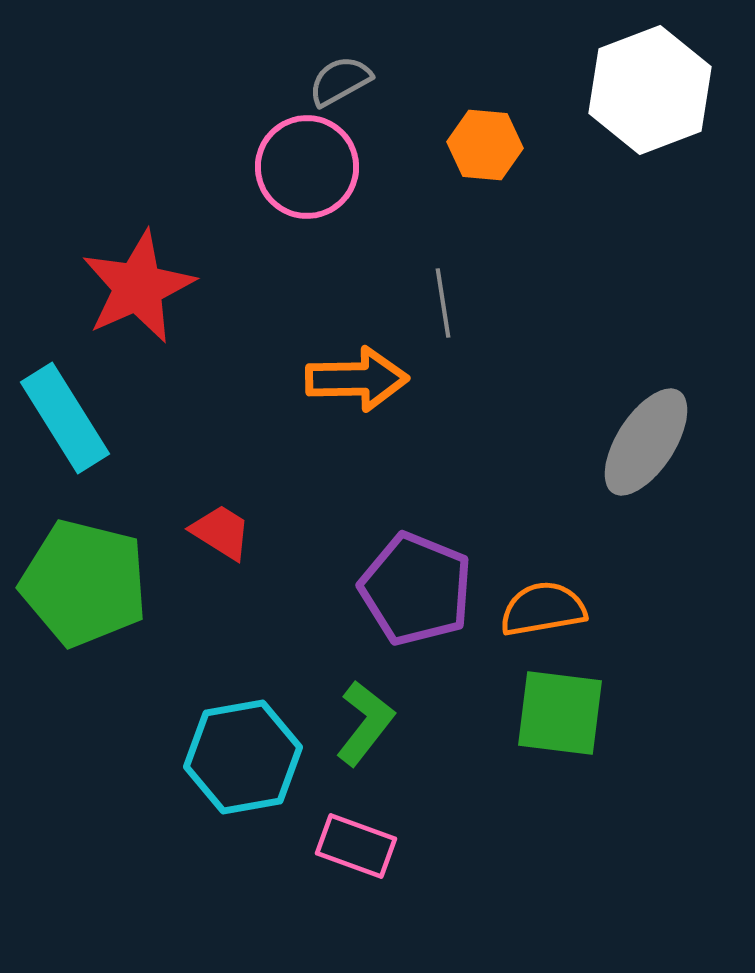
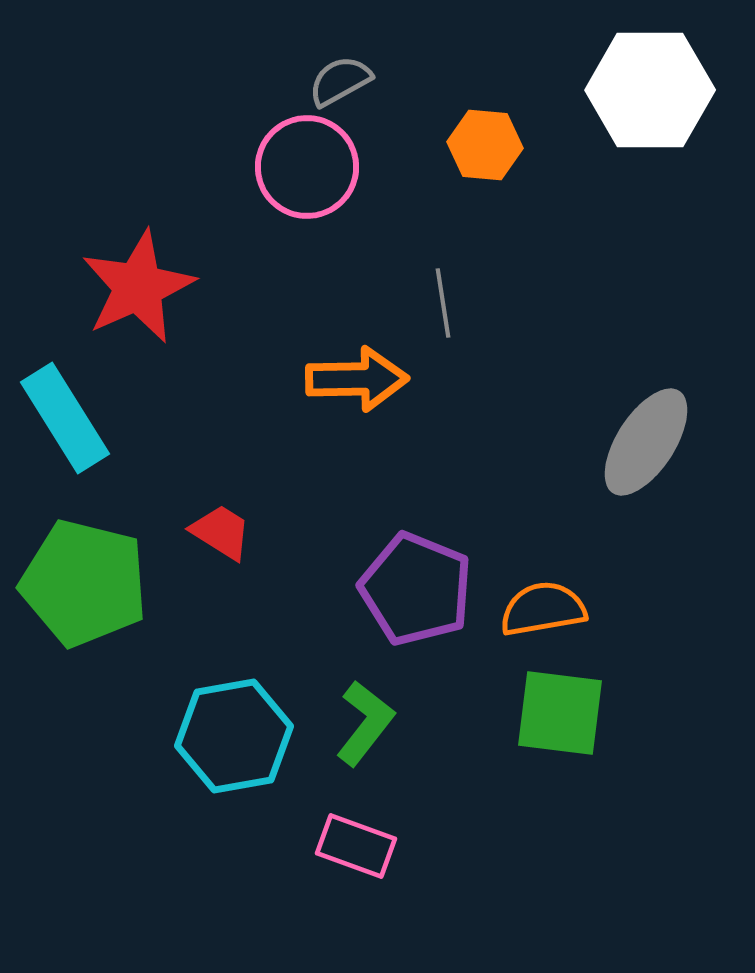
white hexagon: rotated 21 degrees clockwise
cyan hexagon: moved 9 px left, 21 px up
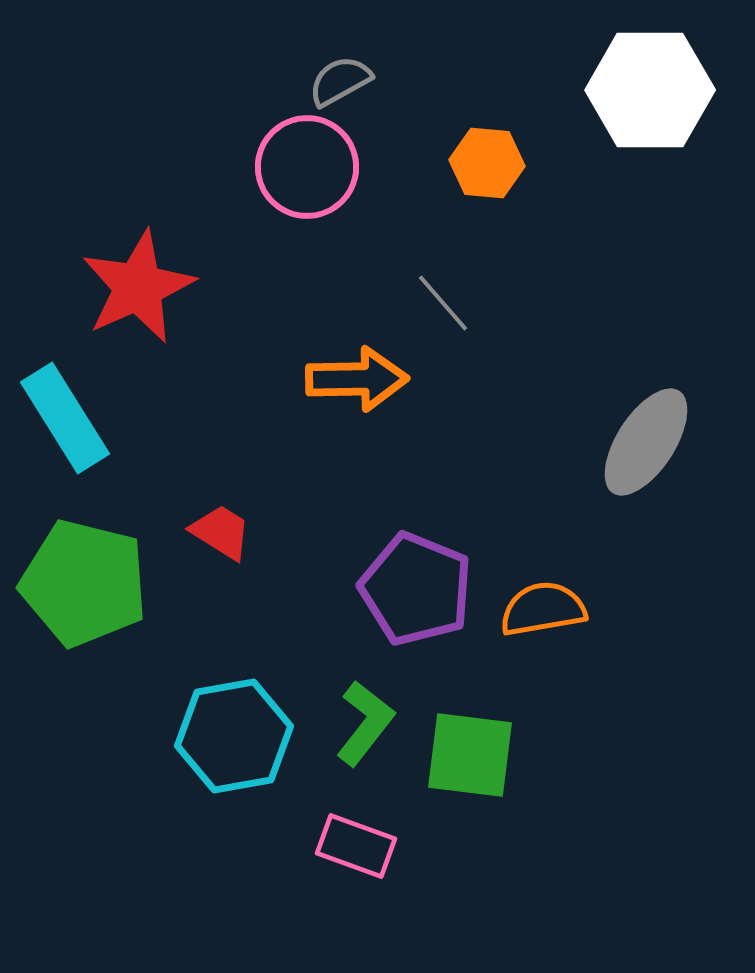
orange hexagon: moved 2 px right, 18 px down
gray line: rotated 32 degrees counterclockwise
green square: moved 90 px left, 42 px down
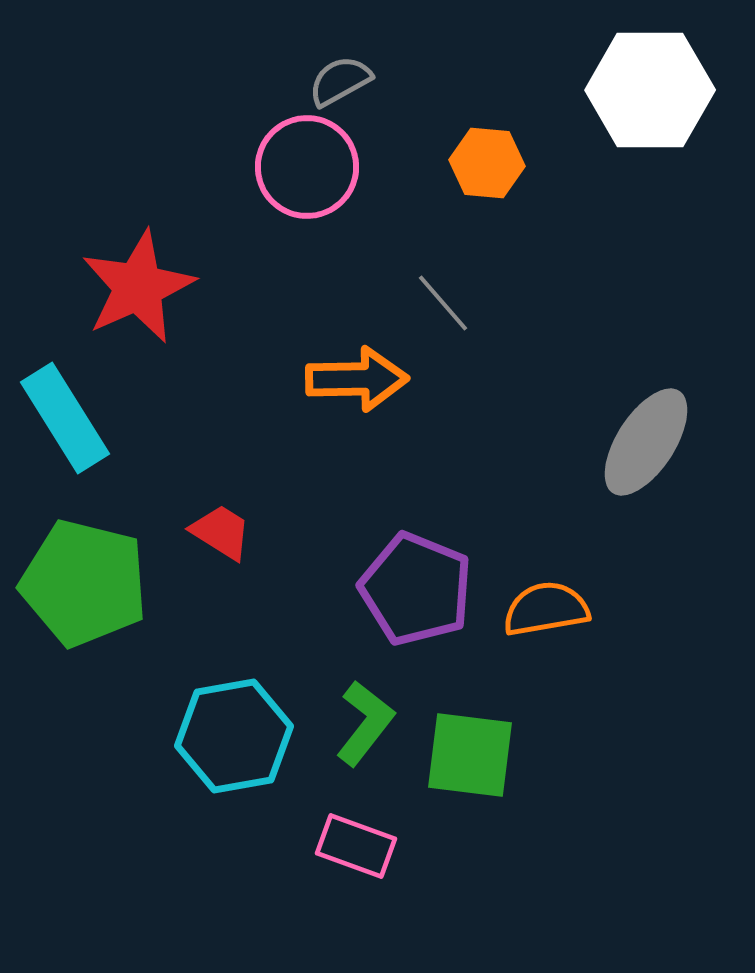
orange semicircle: moved 3 px right
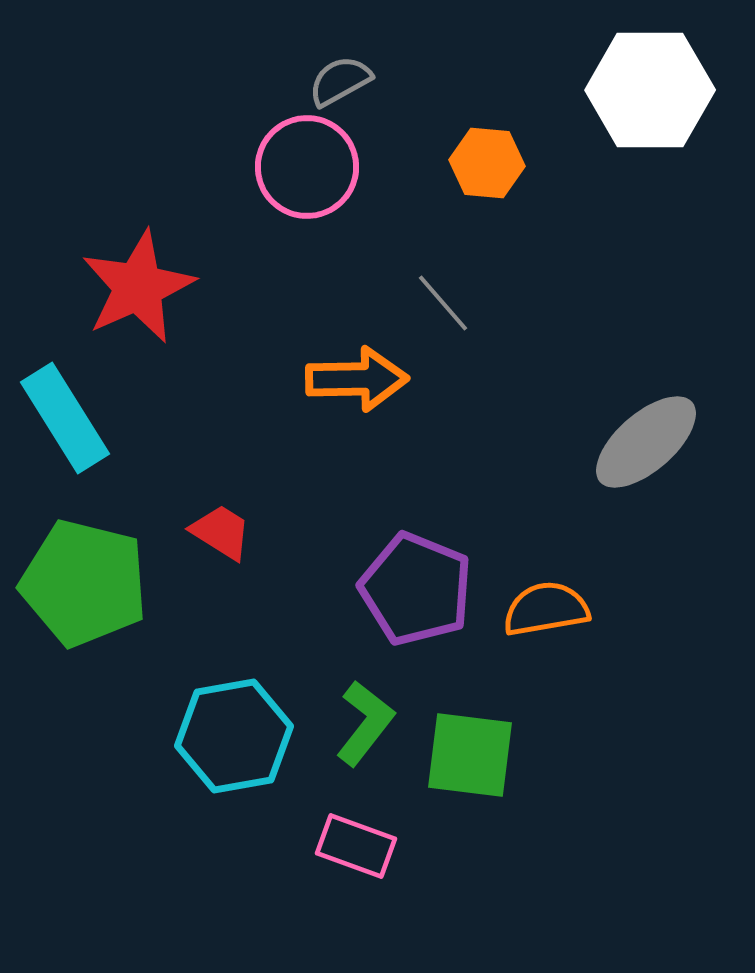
gray ellipse: rotated 16 degrees clockwise
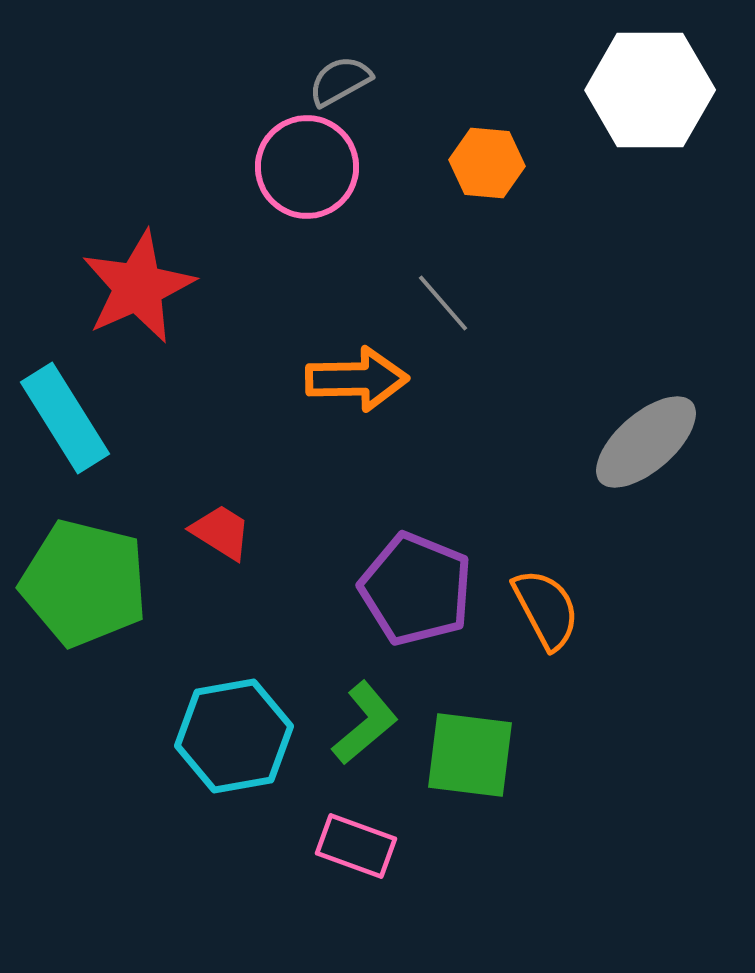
orange semicircle: rotated 72 degrees clockwise
green L-shape: rotated 12 degrees clockwise
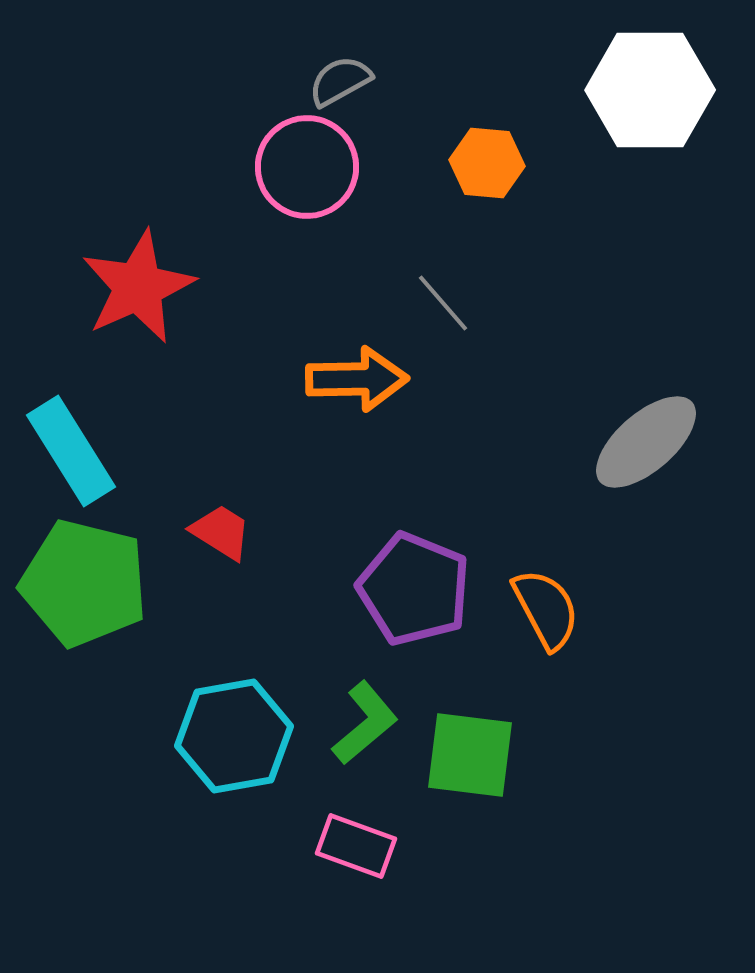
cyan rectangle: moved 6 px right, 33 px down
purple pentagon: moved 2 px left
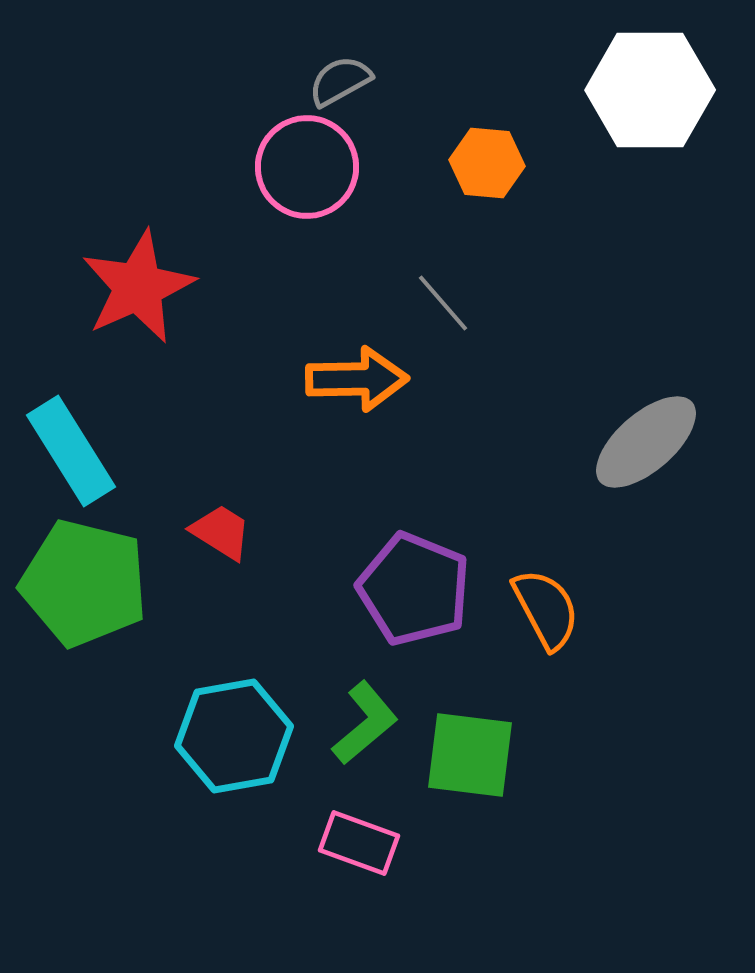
pink rectangle: moved 3 px right, 3 px up
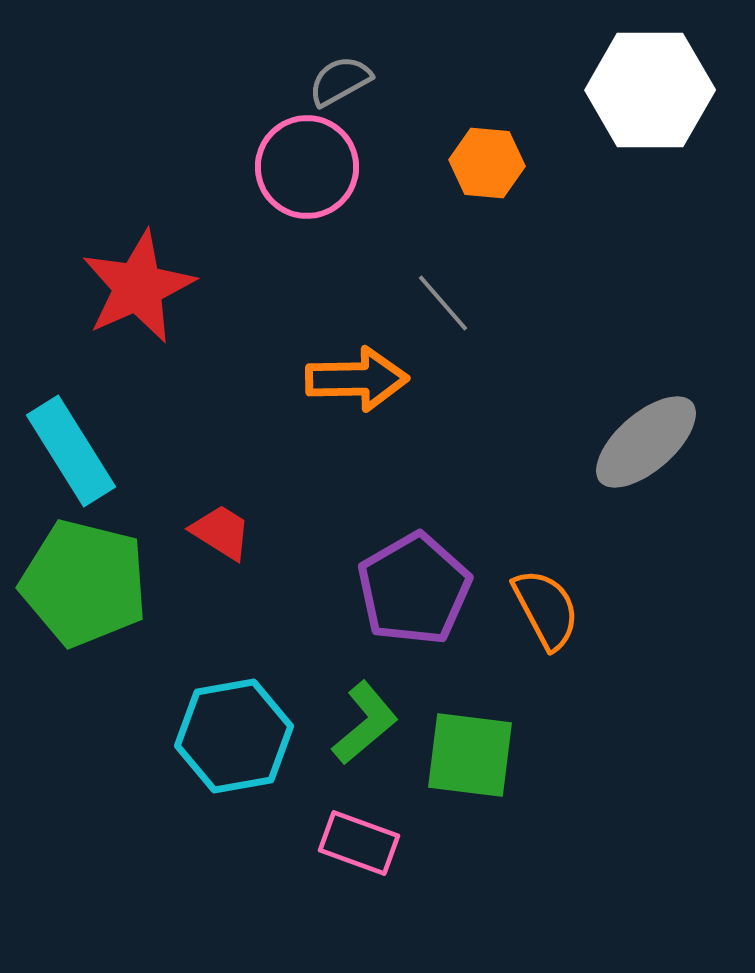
purple pentagon: rotated 20 degrees clockwise
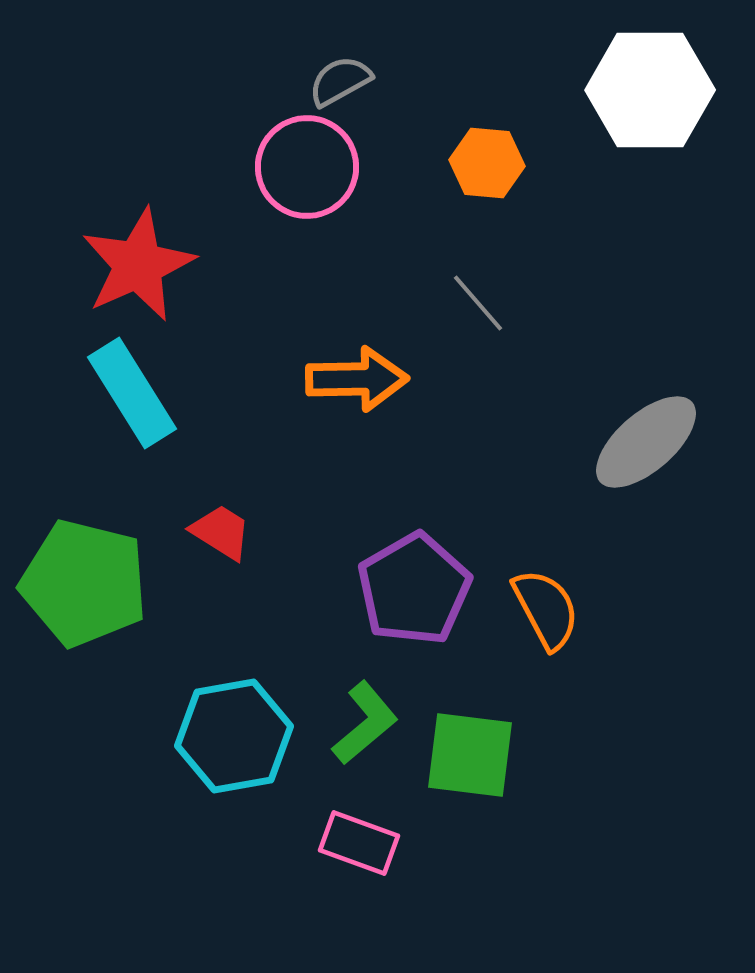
red star: moved 22 px up
gray line: moved 35 px right
cyan rectangle: moved 61 px right, 58 px up
